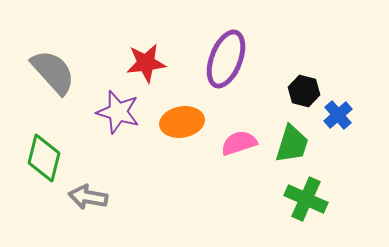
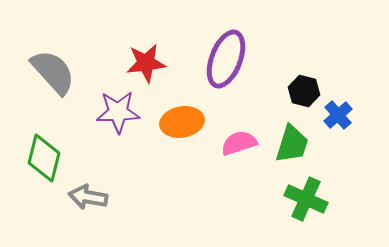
purple star: rotated 18 degrees counterclockwise
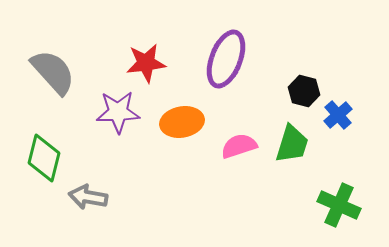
pink semicircle: moved 3 px down
green cross: moved 33 px right, 6 px down
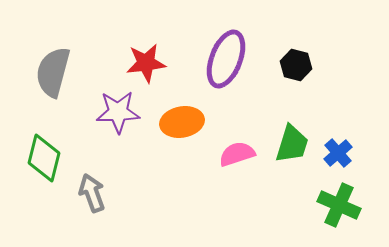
gray semicircle: rotated 123 degrees counterclockwise
black hexagon: moved 8 px left, 26 px up
blue cross: moved 38 px down
pink semicircle: moved 2 px left, 8 px down
gray arrow: moved 4 px right, 4 px up; rotated 60 degrees clockwise
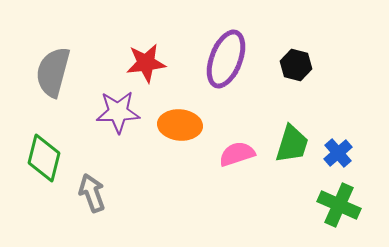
orange ellipse: moved 2 px left, 3 px down; rotated 15 degrees clockwise
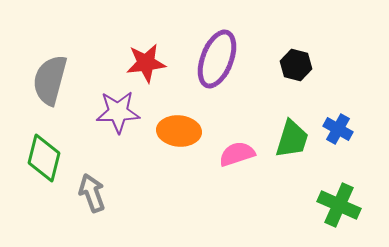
purple ellipse: moved 9 px left
gray semicircle: moved 3 px left, 8 px down
orange ellipse: moved 1 px left, 6 px down
green trapezoid: moved 5 px up
blue cross: moved 24 px up; rotated 20 degrees counterclockwise
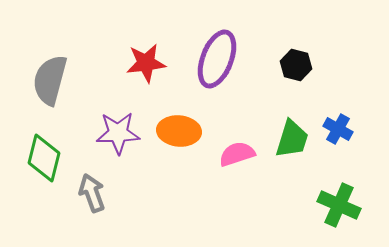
purple star: moved 21 px down
